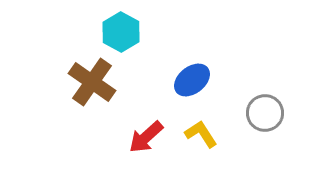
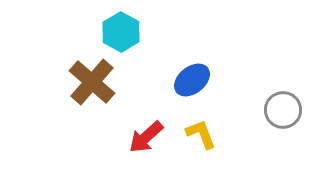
brown cross: rotated 6 degrees clockwise
gray circle: moved 18 px right, 3 px up
yellow L-shape: rotated 12 degrees clockwise
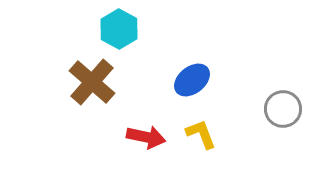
cyan hexagon: moved 2 px left, 3 px up
gray circle: moved 1 px up
red arrow: rotated 126 degrees counterclockwise
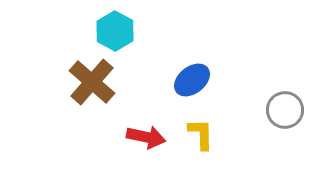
cyan hexagon: moved 4 px left, 2 px down
gray circle: moved 2 px right, 1 px down
yellow L-shape: rotated 20 degrees clockwise
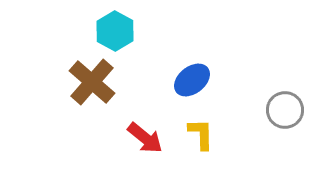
red arrow: moved 1 px left, 1 px down; rotated 27 degrees clockwise
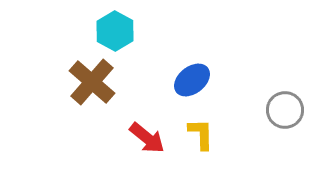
red arrow: moved 2 px right
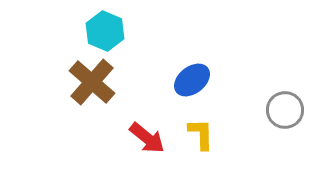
cyan hexagon: moved 10 px left; rotated 6 degrees counterclockwise
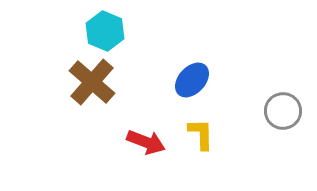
blue ellipse: rotated 9 degrees counterclockwise
gray circle: moved 2 px left, 1 px down
red arrow: moved 1 px left, 4 px down; rotated 18 degrees counterclockwise
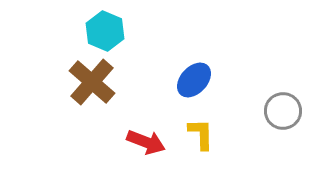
blue ellipse: moved 2 px right
